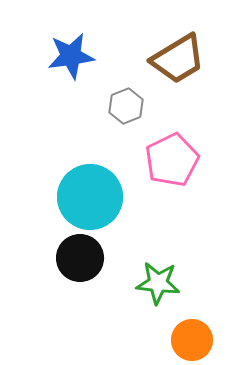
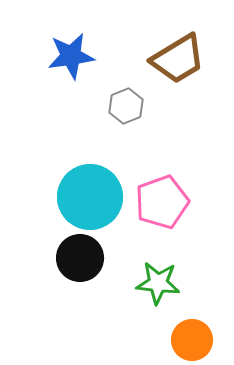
pink pentagon: moved 10 px left, 42 px down; rotated 6 degrees clockwise
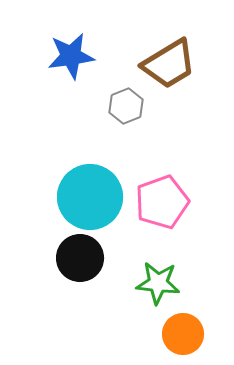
brown trapezoid: moved 9 px left, 5 px down
orange circle: moved 9 px left, 6 px up
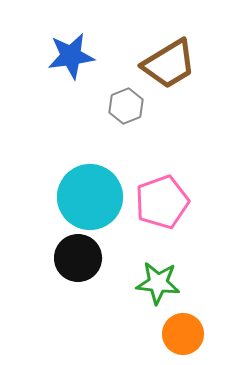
black circle: moved 2 px left
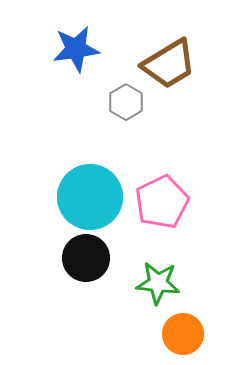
blue star: moved 5 px right, 7 px up
gray hexagon: moved 4 px up; rotated 8 degrees counterclockwise
pink pentagon: rotated 6 degrees counterclockwise
black circle: moved 8 px right
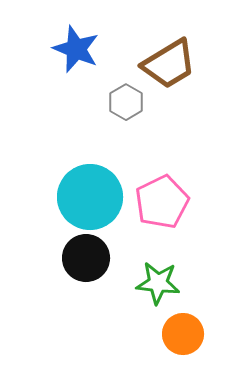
blue star: rotated 30 degrees clockwise
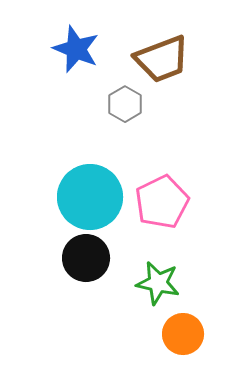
brown trapezoid: moved 7 px left, 5 px up; rotated 10 degrees clockwise
gray hexagon: moved 1 px left, 2 px down
green star: rotated 6 degrees clockwise
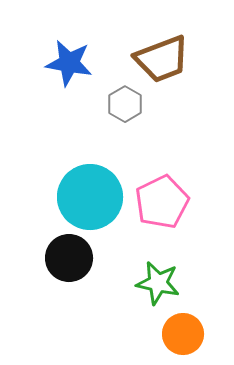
blue star: moved 7 px left, 14 px down; rotated 12 degrees counterclockwise
black circle: moved 17 px left
